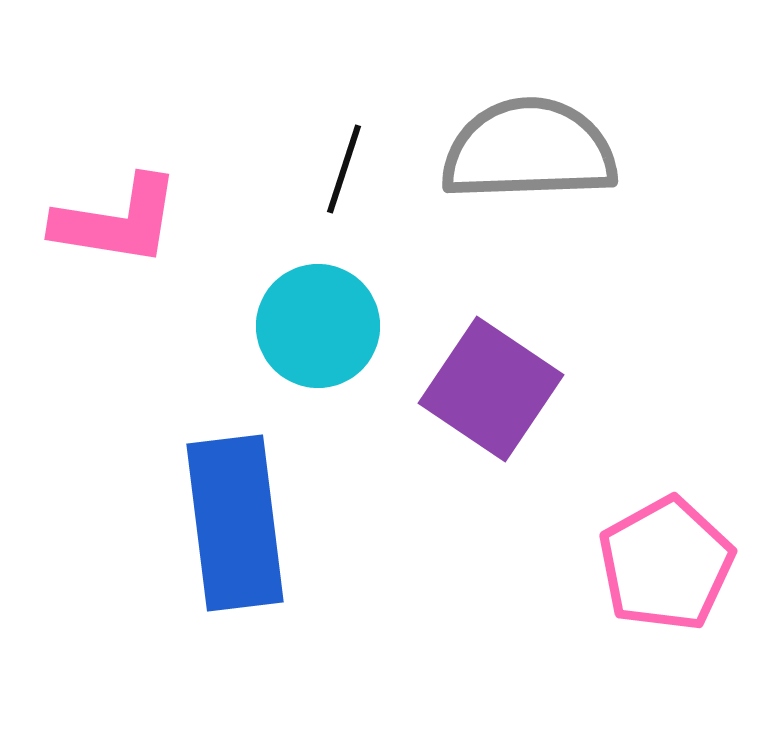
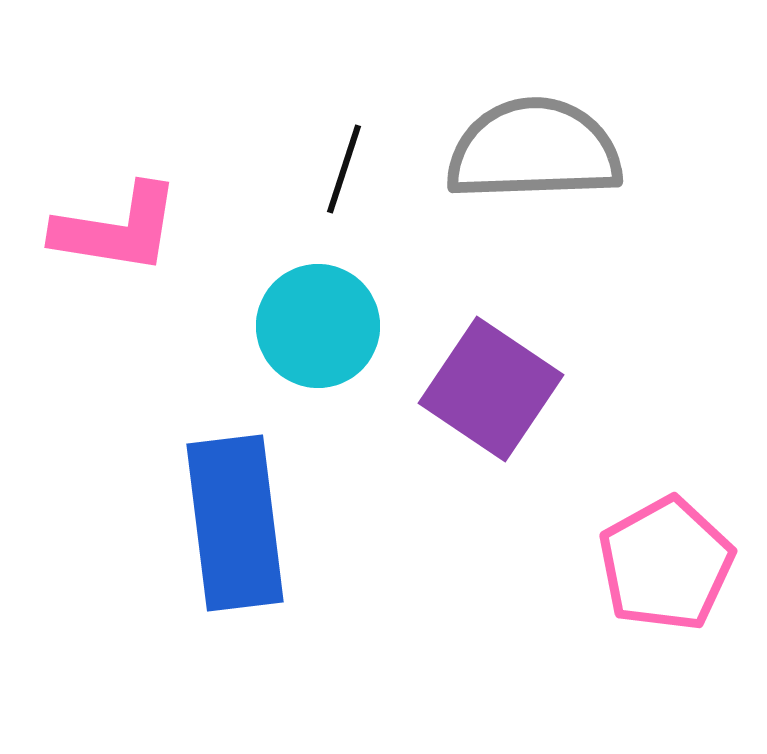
gray semicircle: moved 5 px right
pink L-shape: moved 8 px down
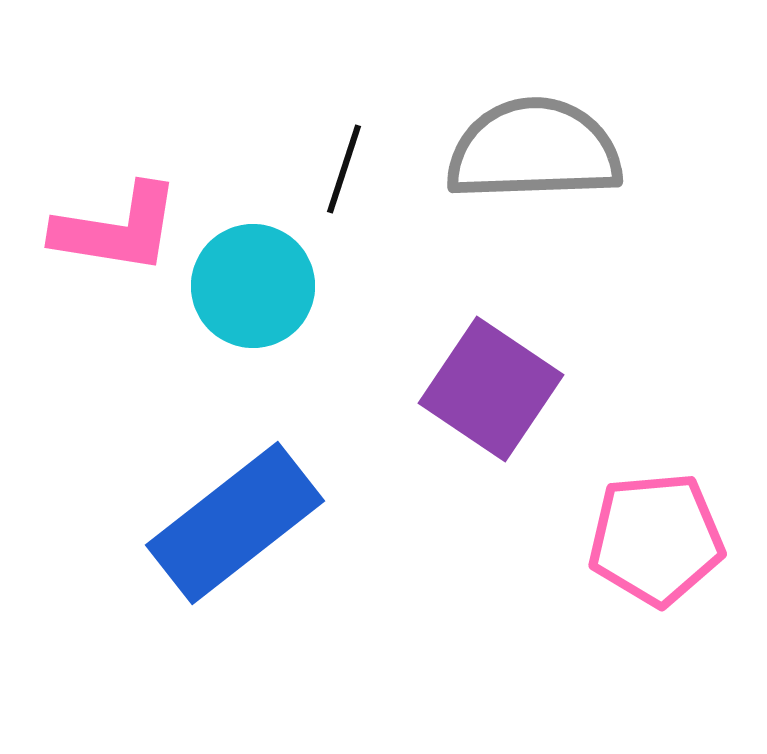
cyan circle: moved 65 px left, 40 px up
blue rectangle: rotated 59 degrees clockwise
pink pentagon: moved 10 px left, 25 px up; rotated 24 degrees clockwise
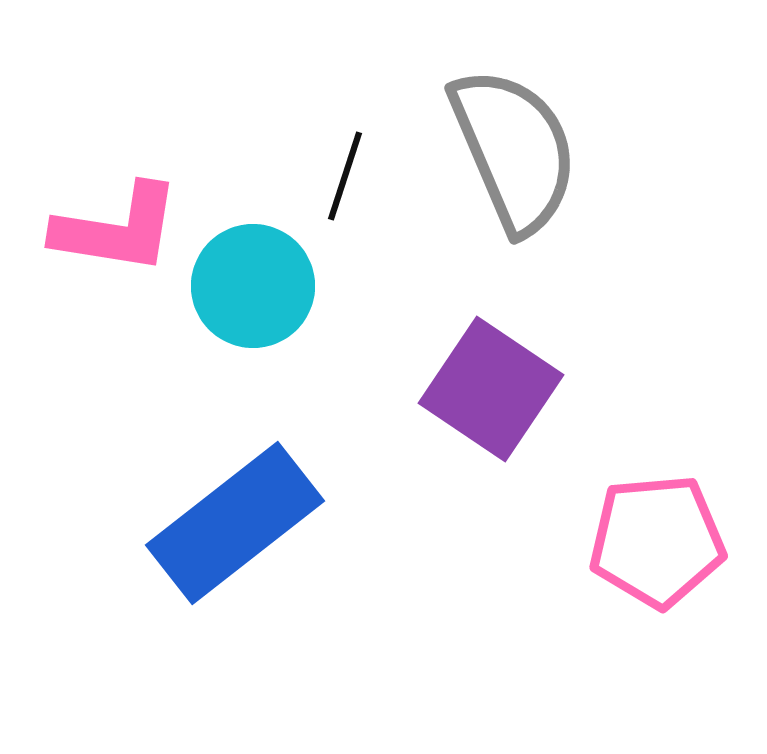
gray semicircle: moved 20 px left; rotated 69 degrees clockwise
black line: moved 1 px right, 7 px down
pink pentagon: moved 1 px right, 2 px down
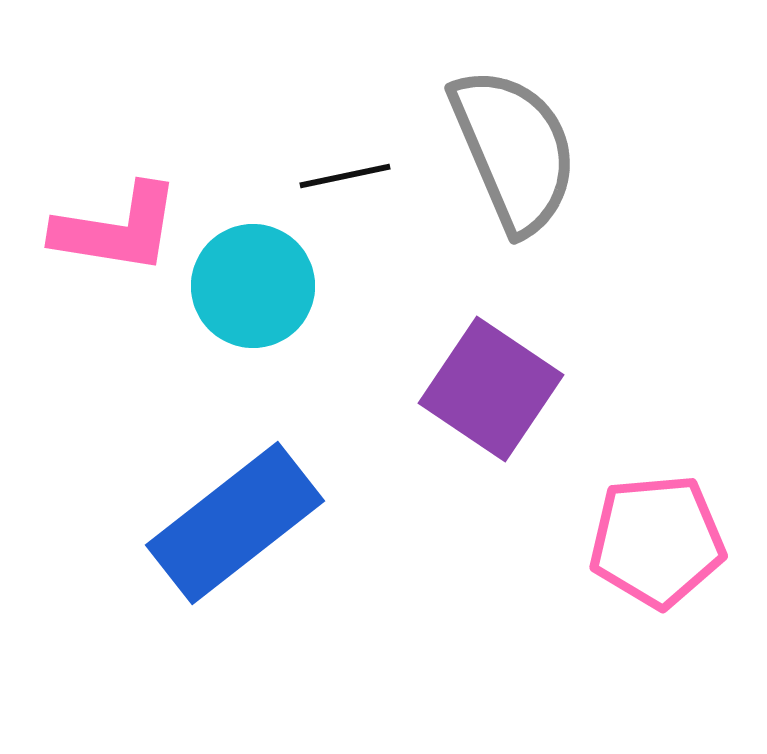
black line: rotated 60 degrees clockwise
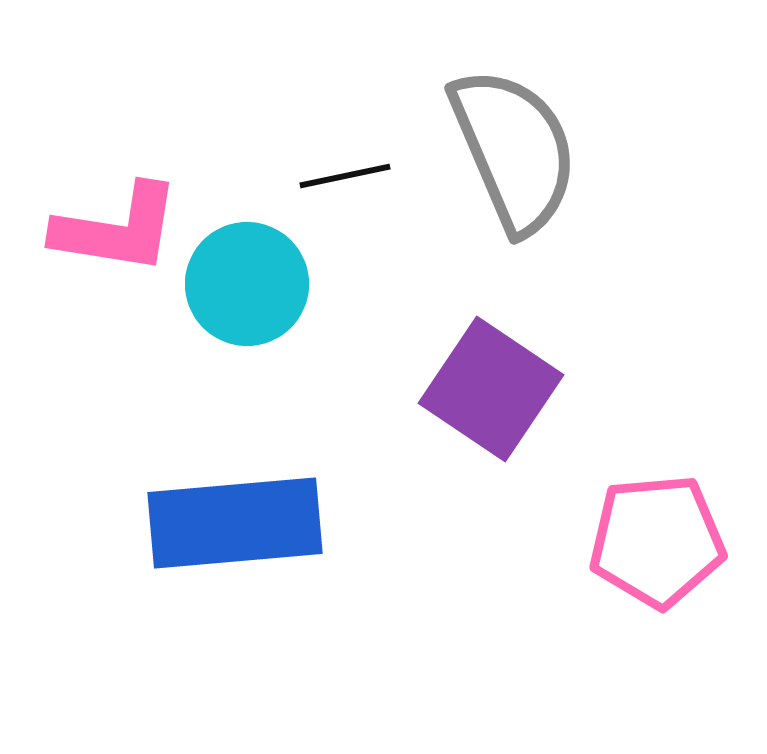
cyan circle: moved 6 px left, 2 px up
blue rectangle: rotated 33 degrees clockwise
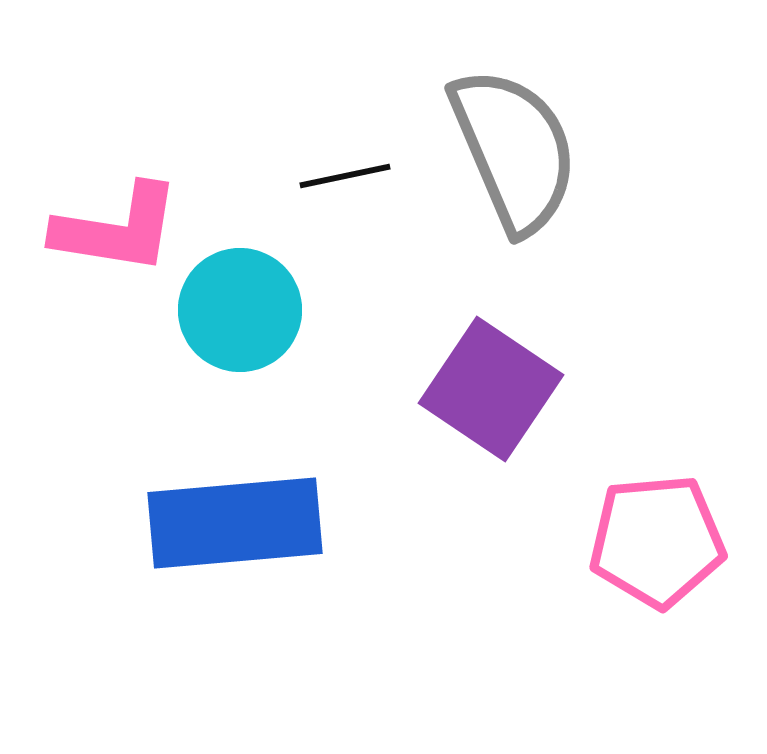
cyan circle: moved 7 px left, 26 px down
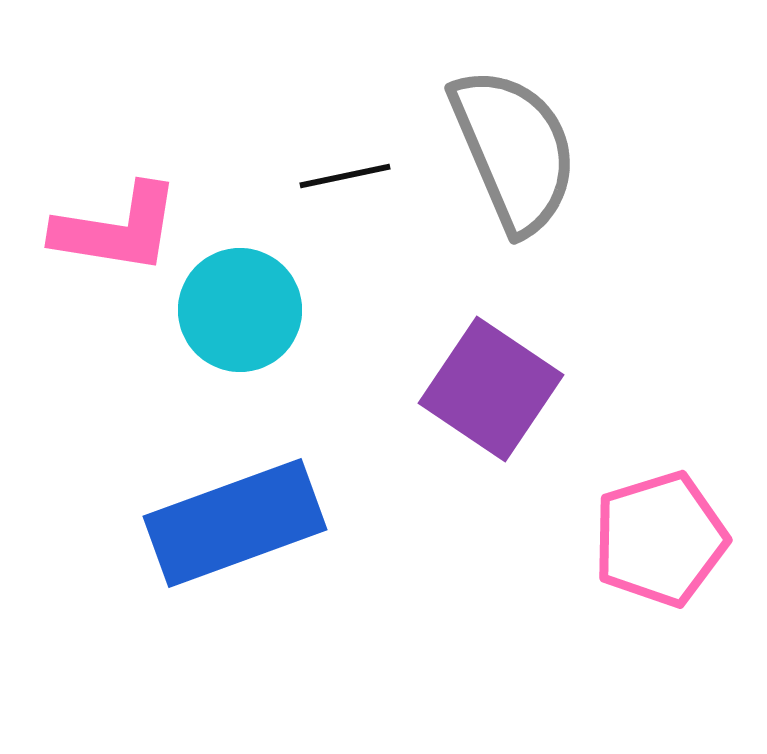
blue rectangle: rotated 15 degrees counterclockwise
pink pentagon: moved 3 px right, 2 px up; rotated 12 degrees counterclockwise
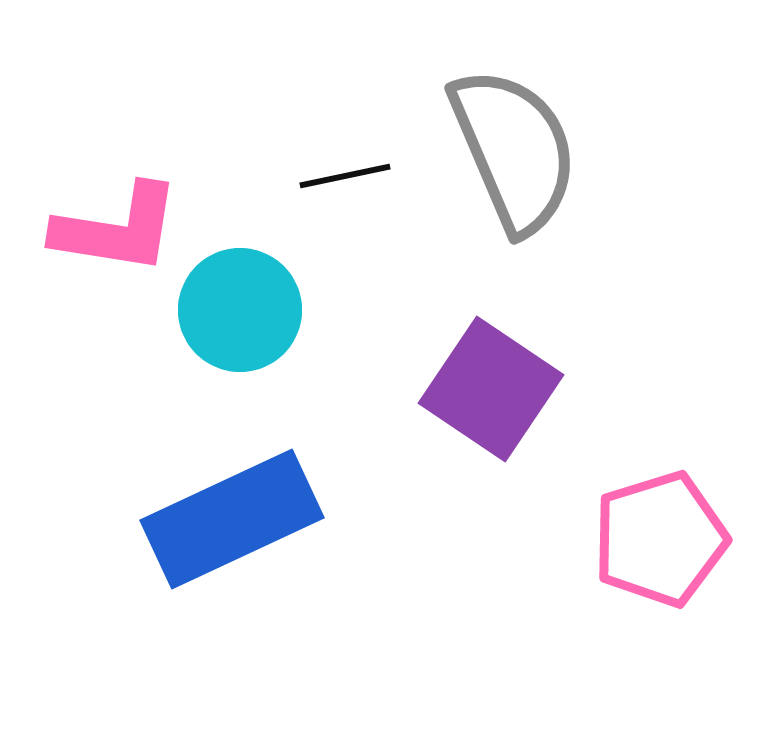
blue rectangle: moved 3 px left, 4 px up; rotated 5 degrees counterclockwise
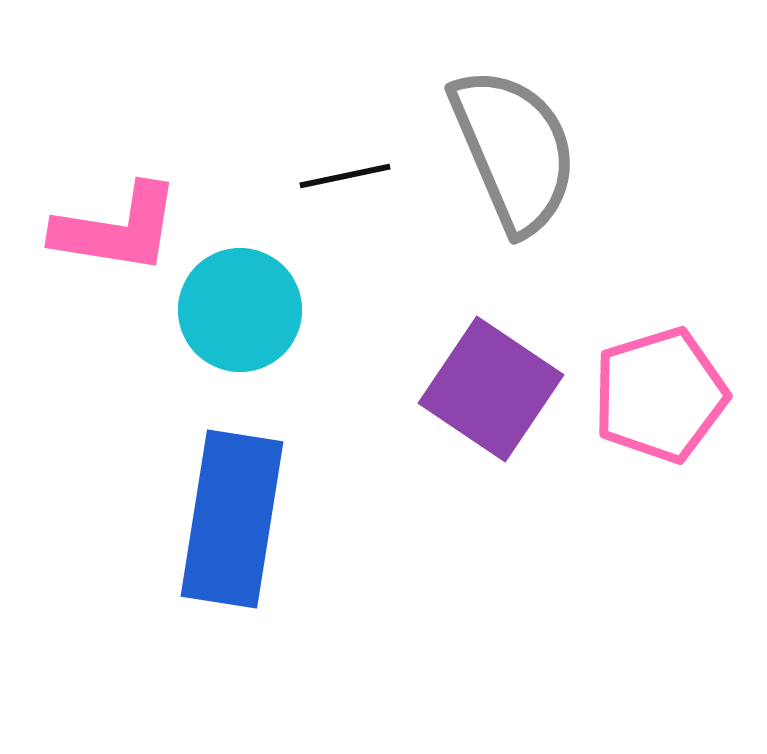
blue rectangle: rotated 56 degrees counterclockwise
pink pentagon: moved 144 px up
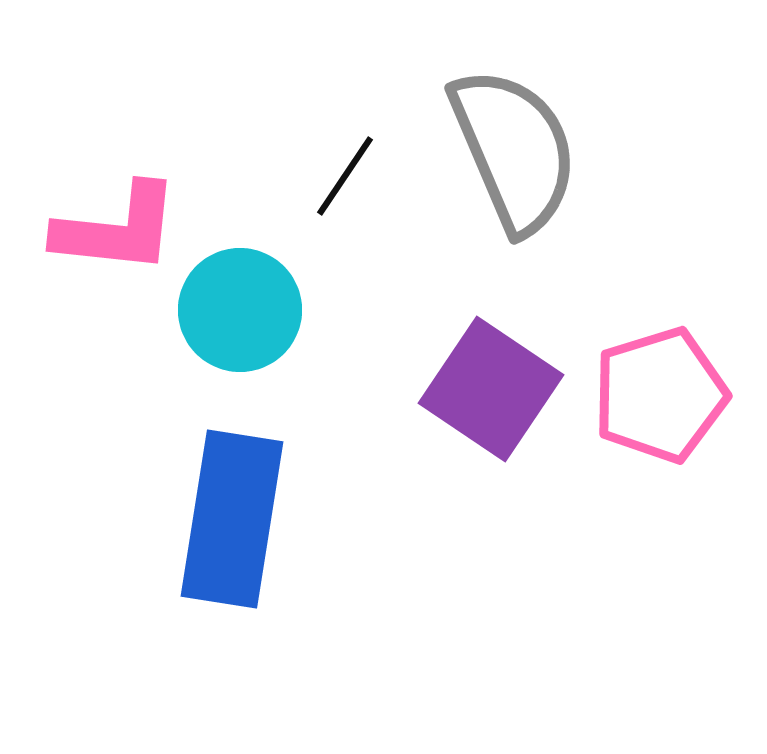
black line: rotated 44 degrees counterclockwise
pink L-shape: rotated 3 degrees counterclockwise
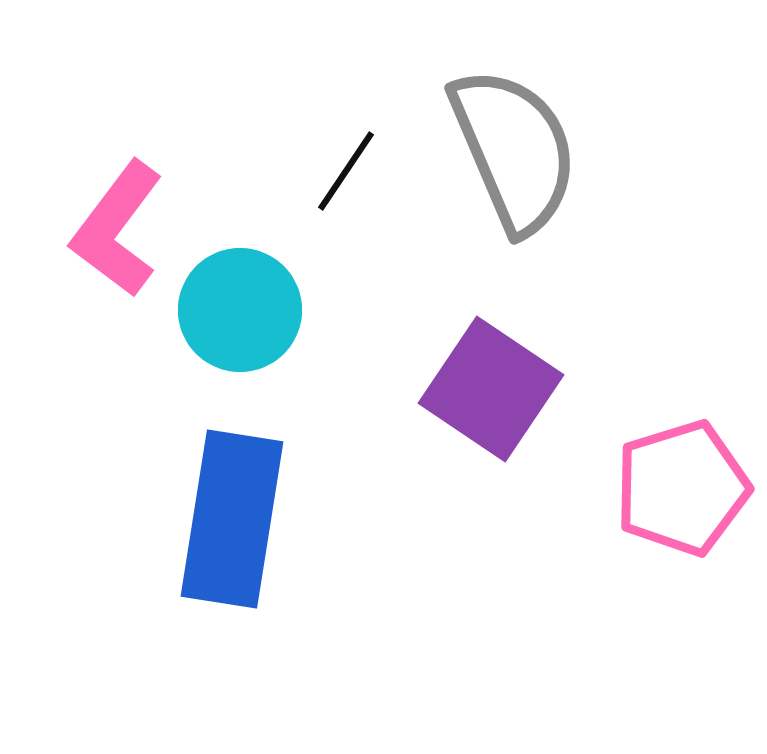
black line: moved 1 px right, 5 px up
pink L-shape: rotated 121 degrees clockwise
pink pentagon: moved 22 px right, 93 px down
